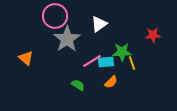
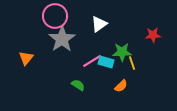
gray star: moved 5 px left
orange triangle: rotated 28 degrees clockwise
cyan rectangle: rotated 21 degrees clockwise
orange semicircle: moved 10 px right, 4 px down
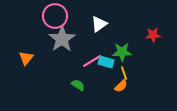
yellow line: moved 8 px left, 10 px down
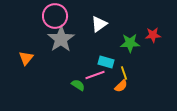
gray star: moved 1 px left
green star: moved 8 px right, 9 px up
pink line: moved 3 px right, 14 px down; rotated 12 degrees clockwise
